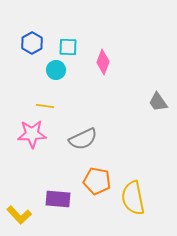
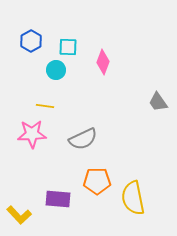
blue hexagon: moved 1 px left, 2 px up
orange pentagon: rotated 12 degrees counterclockwise
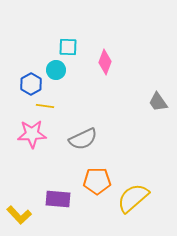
blue hexagon: moved 43 px down
pink diamond: moved 2 px right
yellow semicircle: rotated 60 degrees clockwise
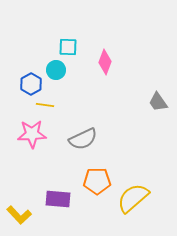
yellow line: moved 1 px up
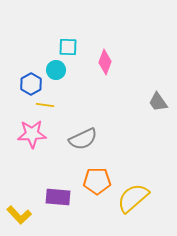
purple rectangle: moved 2 px up
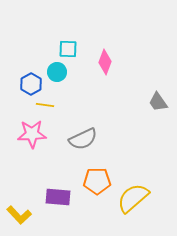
cyan square: moved 2 px down
cyan circle: moved 1 px right, 2 px down
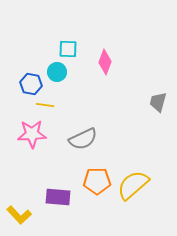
blue hexagon: rotated 20 degrees counterclockwise
gray trapezoid: rotated 50 degrees clockwise
yellow semicircle: moved 13 px up
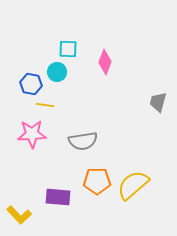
gray semicircle: moved 2 px down; rotated 16 degrees clockwise
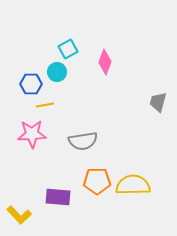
cyan square: rotated 30 degrees counterclockwise
blue hexagon: rotated 10 degrees counterclockwise
yellow line: rotated 18 degrees counterclockwise
yellow semicircle: rotated 40 degrees clockwise
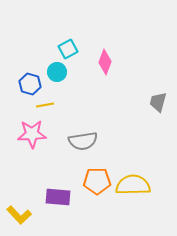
blue hexagon: moved 1 px left; rotated 15 degrees clockwise
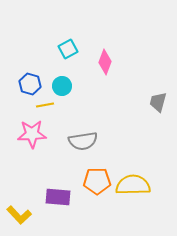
cyan circle: moved 5 px right, 14 px down
